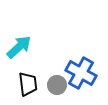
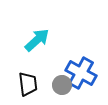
cyan arrow: moved 18 px right, 7 px up
gray circle: moved 5 px right
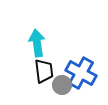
cyan arrow: moved 3 px down; rotated 56 degrees counterclockwise
black trapezoid: moved 16 px right, 13 px up
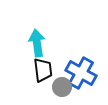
black trapezoid: moved 1 px left, 1 px up
gray circle: moved 2 px down
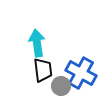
gray circle: moved 1 px left, 1 px up
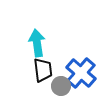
blue cross: rotated 12 degrees clockwise
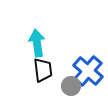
blue cross: moved 7 px right, 2 px up
gray circle: moved 10 px right
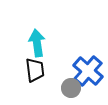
black trapezoid: moved 8 px left
gray circle: moved 2 px down
